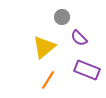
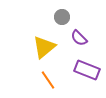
orange line: rotated 66 degrees counterclockwise
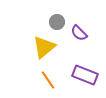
gray circle: moved 5 px left, 5 px down
purple semicircle: moved 5 px up
purple rectangle: moved 2 px left, 5 px down
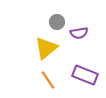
purple semicircle: rotated 54 degrees counterclockwise
yellow triangle: moved 2 px right, 1 px down
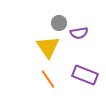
gray circle: moved 2 px right, 1 px down
yellow triangle: moved 2 px right, 1 px up; rotated 25 degrees counterclockwise
orange line: moved 1 px up
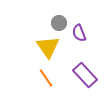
purple semicircle: rotated 78 degrees clockwise
purple rectangle: rotated 25 degrees clockwise
orange line: moved 2 px left, 1 px up
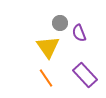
gray circle: moved 1 px right
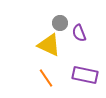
yellow triangle: moved 1 px right, 2 px up; rotated 30 degrees counterclockwise
purple rectangle: rotated 35 degrees counterclockwise
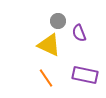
gray circle: moved 2 px left, 2 px up
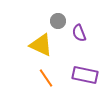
yellow triangle: moved 8 px left
